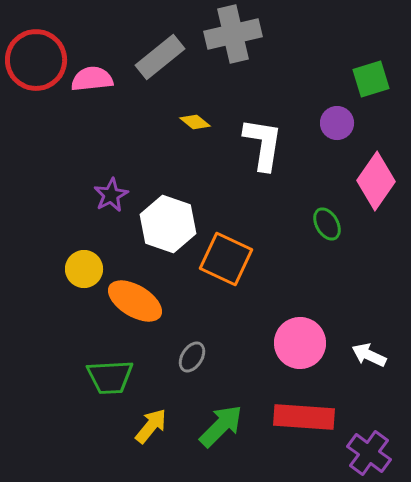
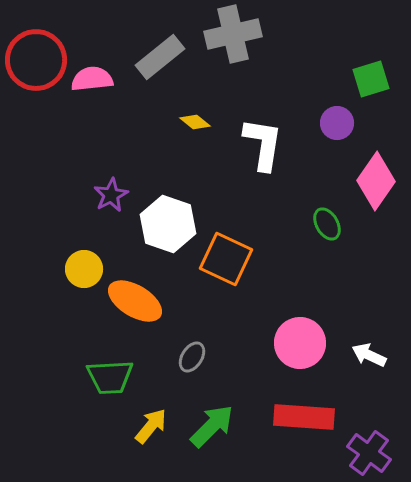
green arrow: moved 9 px left
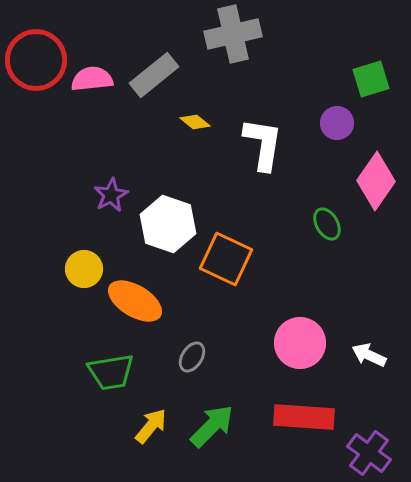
gray rectangle: moved 6 px left, 18 px down
green trapezoid: moved 1 px right, 5 px up; rotated 6 degrees counterclockwise
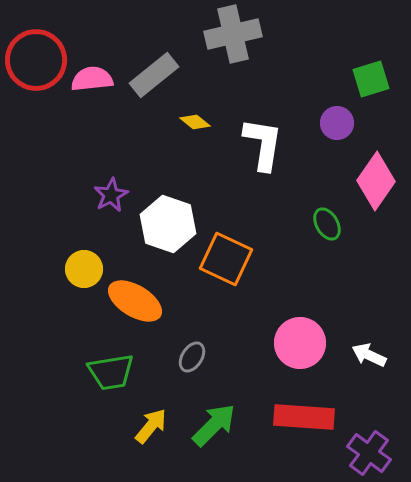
green arrow: moved 2 px right, 1 px up
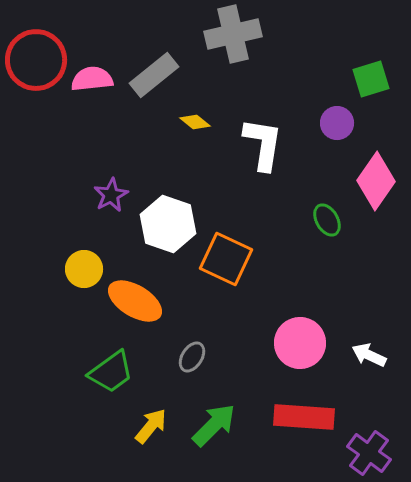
green ellipse: moved 4 px up
green trapezoid: rotated 27 degrees counterclockwise
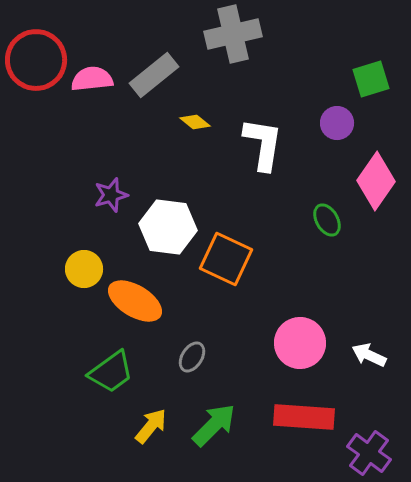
purple star: rotated 12 degrees clockwise
white hexagon: moved 3 px down; rotated 12 degrees counterclockwise
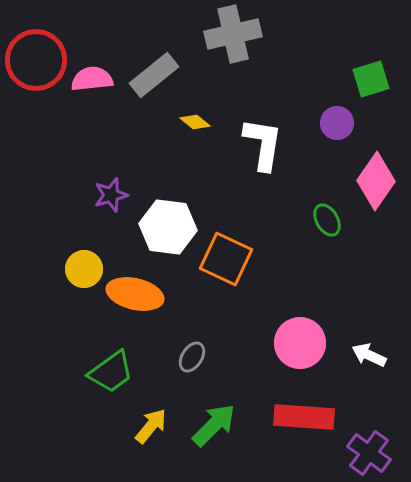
orange ellipse: moved 7 px up; rotated 18 degrees counterclockwise
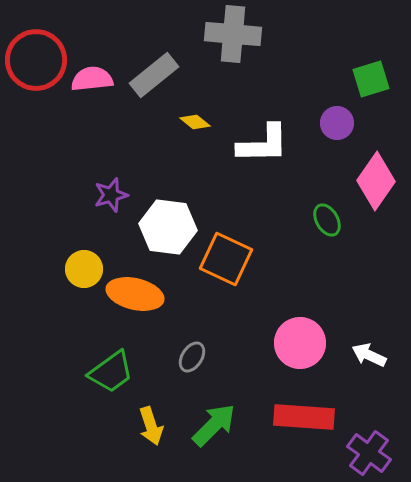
gray cross: rotated 18 degrees clockwise
white L-shape: rotated 80 degrees clockwise
yellow arrow: rotated 123 degrees clockwise
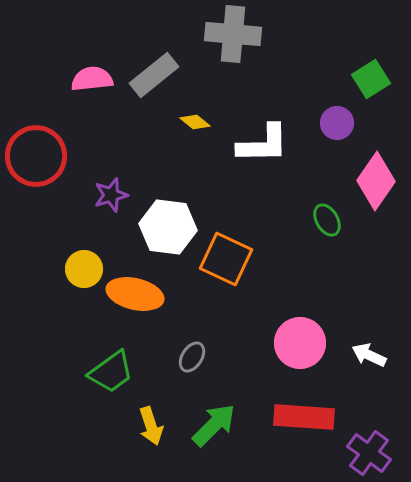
red circle: moved 96 px down
green square: rotated 15 degrees counterclockwise
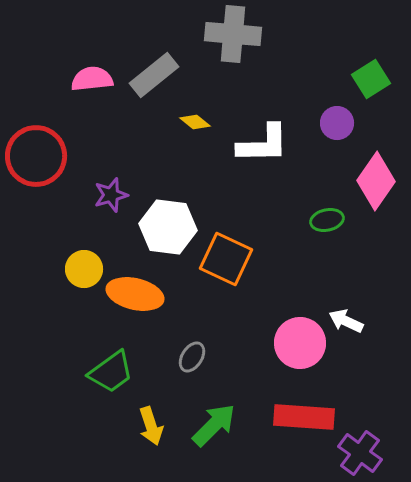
green ellipse: rotated 72 degrees counterclockwise
white arrow: moved 23 px left, 34 px up
purple cross: moved 9 px left
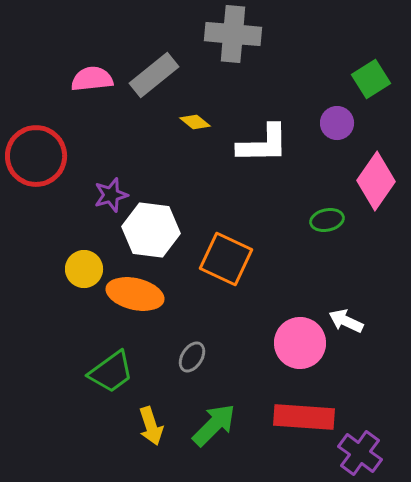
white hexagon: moved 17 px left, 3 px down
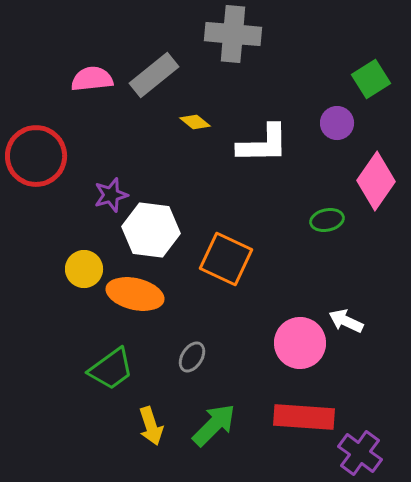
green trapezoid: moved 3 px up
